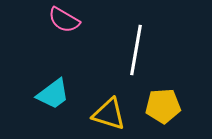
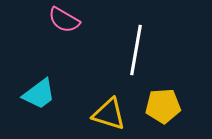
cyan trapezoid: moved 14 px left
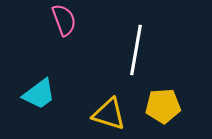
pink semicircle: rotated 140 degrees counterclockwise
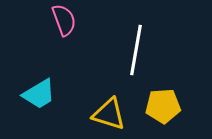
cyan trapezoid: rotated 6 degrees clockwise
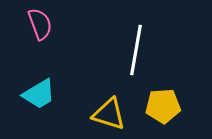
pink semicircle: moved 24 px left, 4 px down
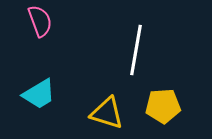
pink semicircle: moved 3 px up
yellow triangle: moved 2 px left, 1 px up
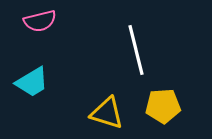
pink semicircle: rotated 96 degrees clockwise
white line: rotated 24 degrees counterclockwise
cyan trapezoid: moved 7 px left, 12 px up
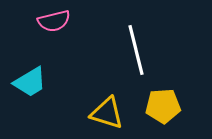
pink semicircle: moved 14 px right
cyan trapezoid: moved 2 px left
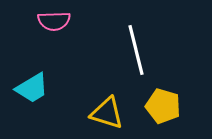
pink semicircle: rotated 12 degrees clockwise
cyan trapezoid: moved 2 px right, 6 px down
yellow pentagon: rotated 20 degrees clockwise
